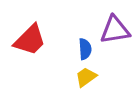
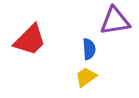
purple triangle: moved 9 px up
blue semicircle: moved 4 px right
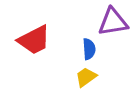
purple triangle: moved 2 px left, 1 px down
red trapezoid: moved 4 px right; rotated 18 degrees clockwise
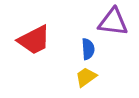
purple triangle: rotated 16 degrees clockwise
blue semicircle: moved 1 px left
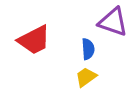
purple triangle: rotated 12 degrees clockwise
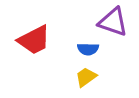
blue semicircle: rotated 95 degrees clockwise
